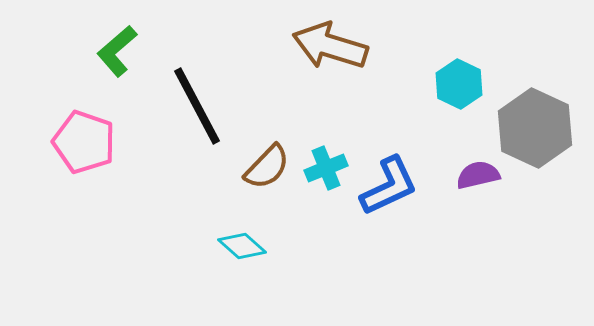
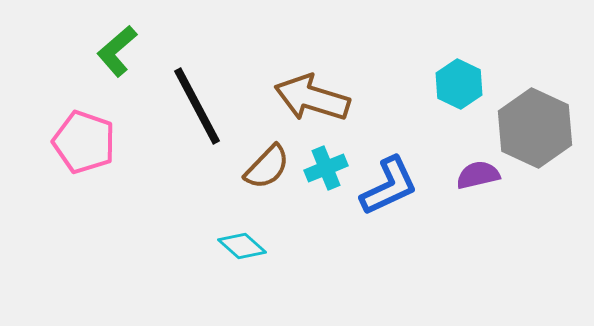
brown arrow: moved 18 px left, 52 px down
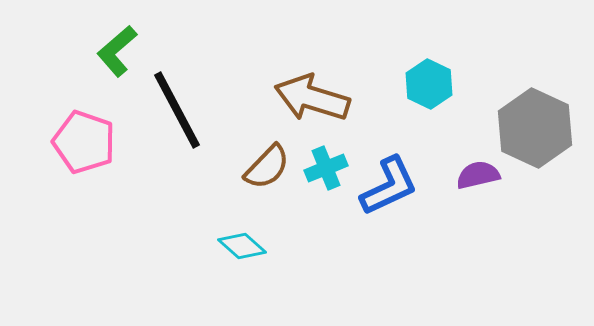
cyan hexagon: moved 30 px left
black line: moved 20 px left, 4 px down
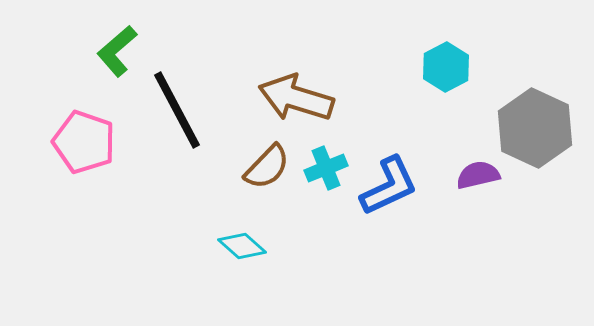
cyan hexagon: moved 17 px right, 17 px up; rotated 6 degrees clockwise
brown arrow: moved 16 px left
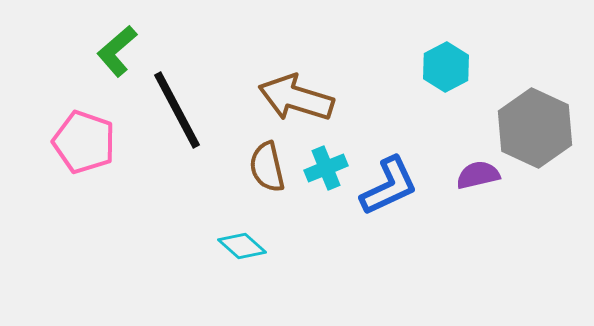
brown semicircle: rotated 123 degrees clockwise
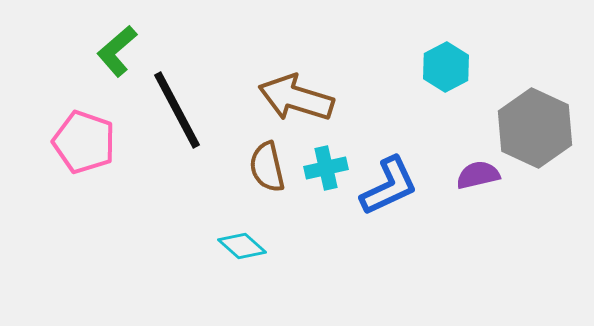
cyan cross: rotated 9 degrees clockwise
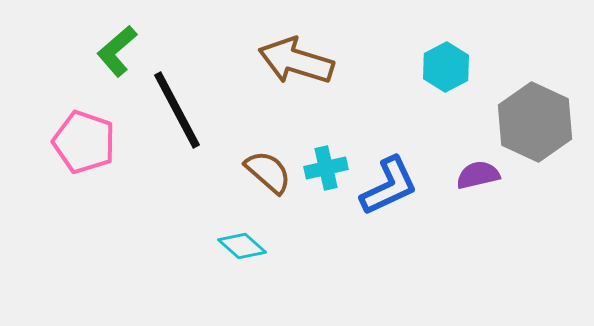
brown arrow: moved 37 px up
gray hexagon: moved 6 px up
brown semicircle: moved 1 px right, 5 px down; rotated 144 degrees clockwise
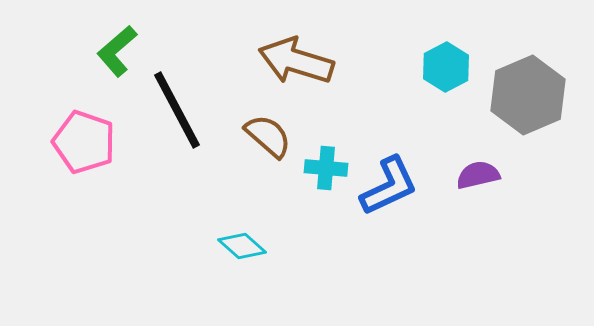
gray hexagon: moved 7 px left, 27 px up; rotated 12 degrees clockwise
cyan cross: rotated 18 degrees clockwise
brown semicircle: moved 36 px up
